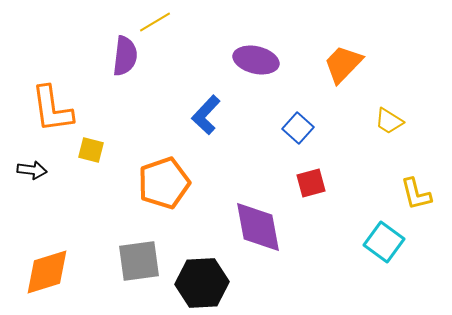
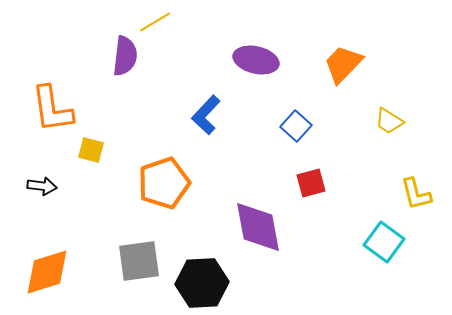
blue square: moved 2 px left, 2 px up
black arrow: moved 10 px right, 16 px down
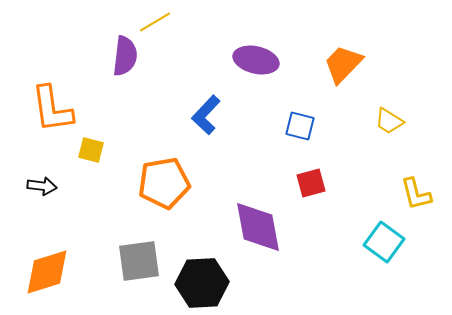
blue square: moved 4 px right; rotated 28 degrees counterclockwise
orange pentagon: rotated 9 degrees clockwise
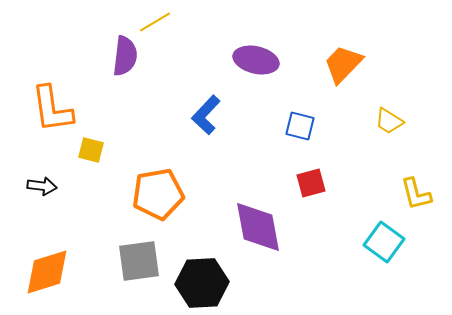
orange pentagon: moved 6 px left, 11 px down
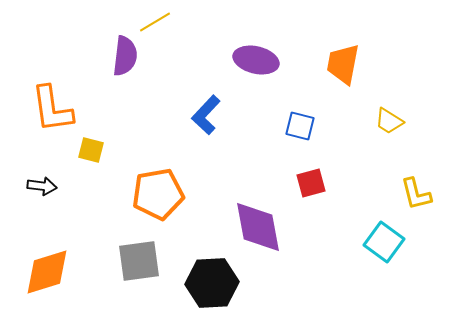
orange trapezoid: rotated 33 degrees counterclockwise
black hexagon: moved 10 px right
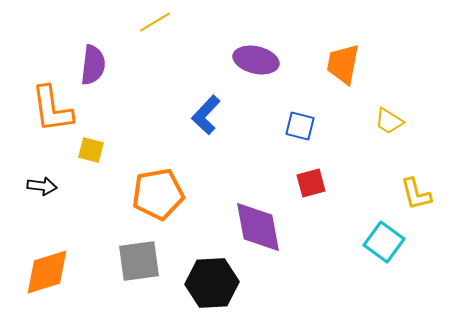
purple semicircle: moved 32 px left, 9 px down
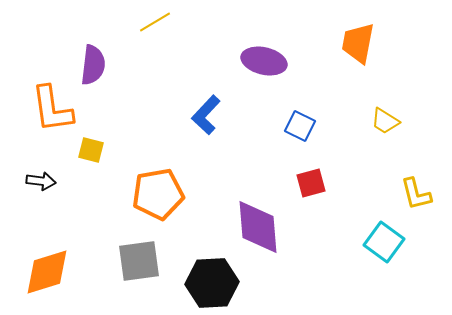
purple ellipse: moved 8 px right, 1 px down
orange trapezoid: moved 15 px right, 21 px up
yellow trapezoid: moved 4 px left
blue square: rotated 12 degrees clockwise
black arrow: moved 1 px left, 5 px up
purple diamond: rotated 6 degrees clockwise
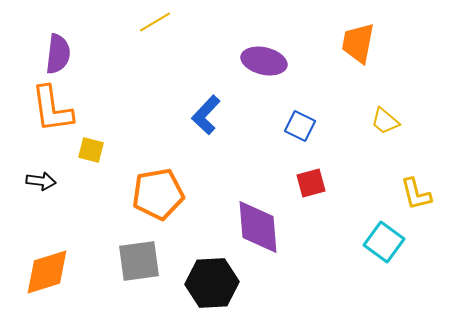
purple semicircle: moved 35 px left, 11 px up
yellow trapezoid: rotated 8 degrees clockwise
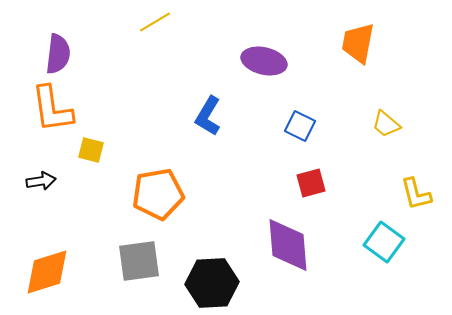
blue L-shape: moved 2 px right, 1 px down; rotated 12 degrees counterclockwise
yellow trapezoid: moved 1 px right, 3 px down
black arrow: rotated 16 degrees counterclockwise
purple diamond: moved 30 px right, 18 px down
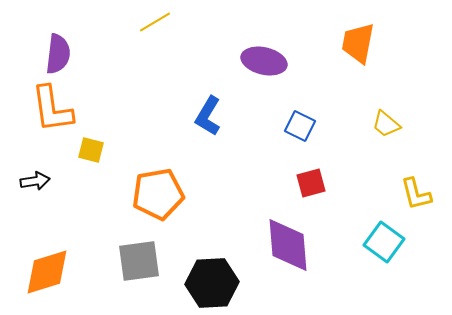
black arrow: moved 6 px left
